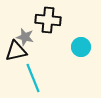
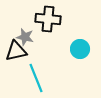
black cross: moved 1 px up
cyan circle: moved 1 px left, 2 px down
cyan line: moved 3 px right
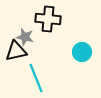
cyan circle: moved 2 px right, 3 px down
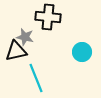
black cross: moved 2 px up
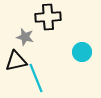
black cross: rotated 10 degrees counterclockwise
black triangle: moved 10 px down
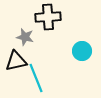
cyan circle: moved 1 px up
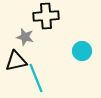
black cross: moved 2 px left, 1 px up
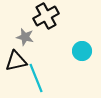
black cross: rotated 25 degrees counterclockwise
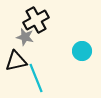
black cross: moved 10 px left, 4 px down
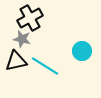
black cross: moved 6 px left, 2 px up
gray star: moved 3 px left, 2 px down
cyan line: moved 9 px right, 12 px up; rotated 36 degrees counterclockwise
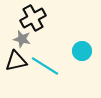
black cross: moved 3 px right
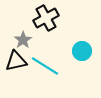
black cross: moved 13 px right
gray star: moved 1 px right, 1 px down; rotated 24 degrees clockwise
